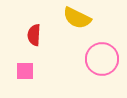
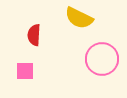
yellow semicircle: moved 2 px right
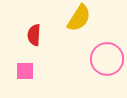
yellow semicircle: rotated 84 degrees counterclockwise
pink circle: moved 5 px right
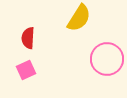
red semicircle: moved 6 px left, 3 px down
pink square: moved 1 px right, 1 px up; rotated 24 degrees counterclockwise
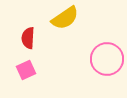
yellow semicircle: moved 14 px left; rotated 24 degrees clockwise
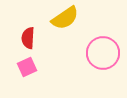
pink circle: moved 4 px left, 6 px up
pink square: moved 1 px right, 3 px up
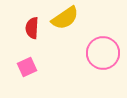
red semicircle: moved 4 px right, 10 px up
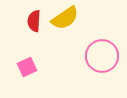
red semicircle: moved 2 px right, 7 px up
pink circle: moved 1 px left, 3 px down
